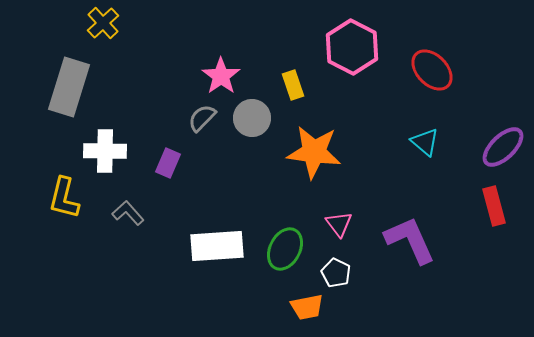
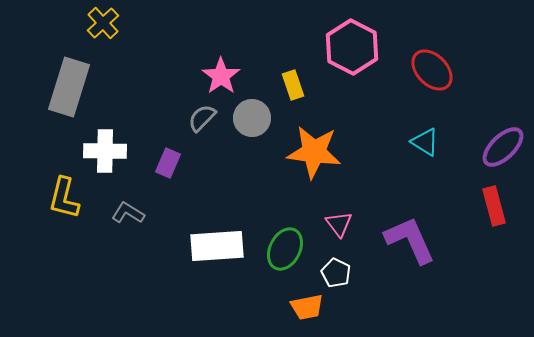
cyan triangle: rotated 8 degrees counterclockwise
gray L-shape: rotated 16 degrees counterclockwise
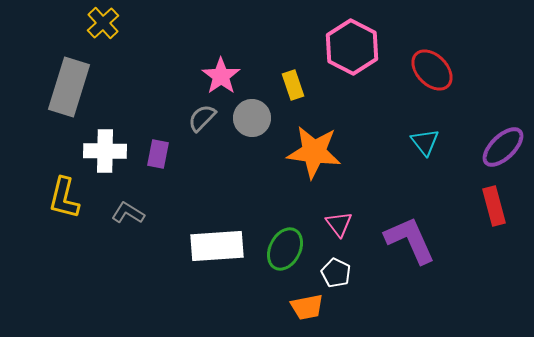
cyan triangle: rotated 20 degrees clockwise
purple rectangle: moved 10 px left, 9 px up; rotated 12 degrees counterclockwise
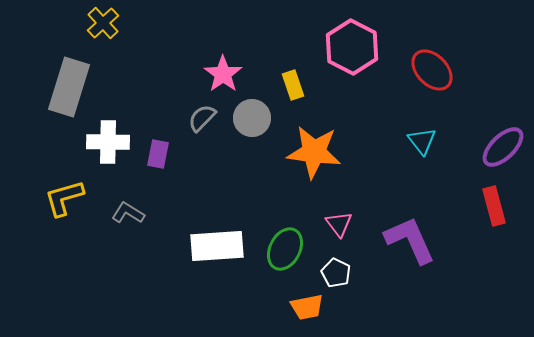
pink star: moved 2 px right, 2 px up
cyan triangle: moved 3 px left, 1 px up
white cross: moved 3 px right, 9 px up
yellow L-shape: rotated 60 degrees clockwise
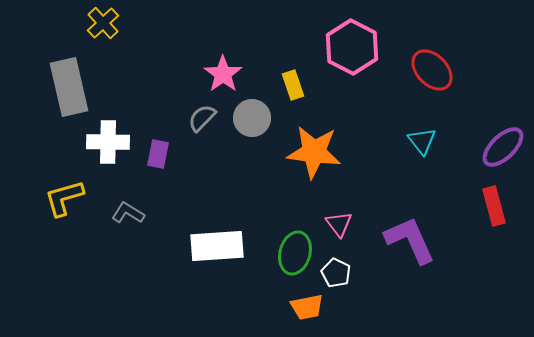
gray rectangle: rotated 30 degrees counterclockwise
green ellipse: moved 10 px right, 4 px down; rotated 12 degrees counterclockwise
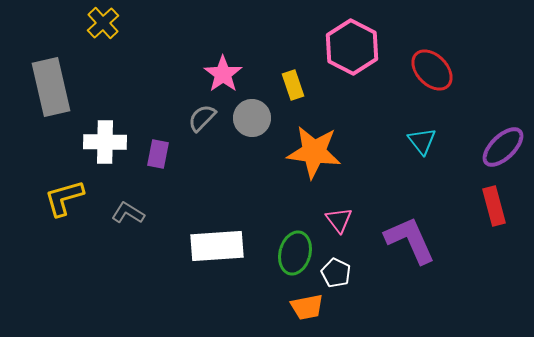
gray rectangle: moved 18 px left
white cross: moved 3 px left
pink triangle: moved 4 px up
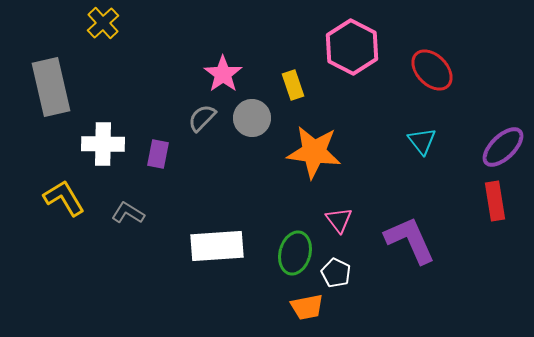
white cross: moved 2 px left, 2 px down
yellow L-shape: rotated 75 degrees clockwise
red rectangle: moved 1 px right, 5 px up; rotated 6 degrees clockwise
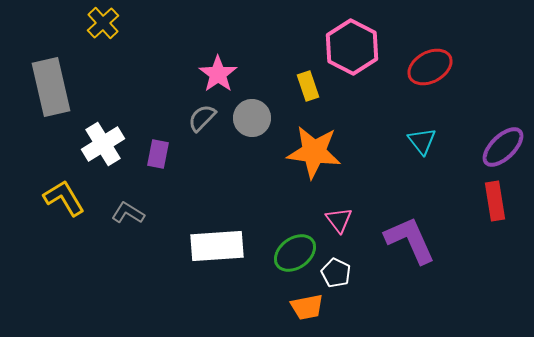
red ellipse: moved 2 px left, 3 px up; rotated 75 degrees counterclockwise
pink star: moved 5 px left
yellow rectangle: moved 15 px right, 1 px down
white cross: rotated 33 degrees counterclockwise
green ellipse: rotated 39 degrees clockwise
